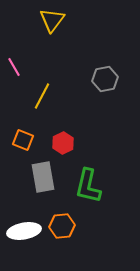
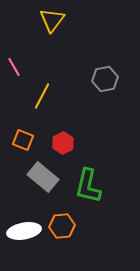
gray rectangle: rotated 40 degrees counterclockwise
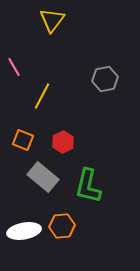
red hexagon: moved 1 px up
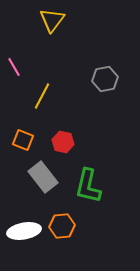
red hexagon: rotated 20 degrees counterclockwise
gray rectangle: rotated 12 degrees clockwise
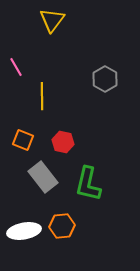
pink line: moved 2 px right
gray hexagon: rotated 20 degrees counterclockwise
yellow line: rotated 28 degrees counterclockwise
green L-shape: moved 2 px up
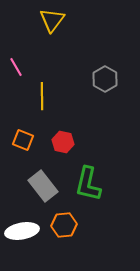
gray rectangle: moved 9 px down
orange hexagon: moved 2 px right, 1 px up
white ellipse: moved 2 px left
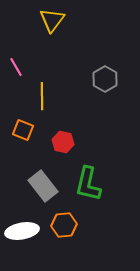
orange square: moved 10 px up
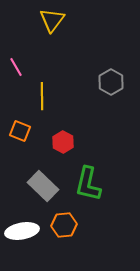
gray hexagon: moved 6 px right, 3 px down
orange square: moved 3 px left, 1 px down
red hexagon: rotated 15 degrees clockwise
gray rectangle: rotated 8 degrees counterclockwise
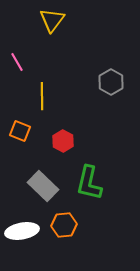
pink line: moved 1 px right, 5 px up
red hexagon: moved 1 px up
green L-shape: moved 1 px right, 1 px up
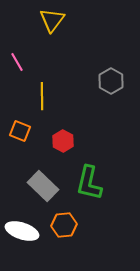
gray hexagon: moved 1 px up
white ellipse: rotated 28 degrees clockwise
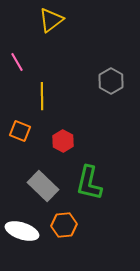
yellow triangle: moved 1 px left; rotated 16 degrees clockwise
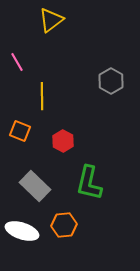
gray rectangle: moved 8 px left
